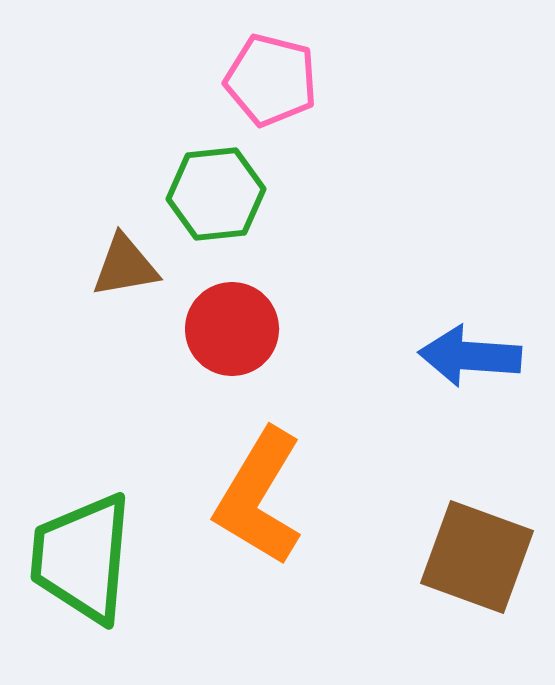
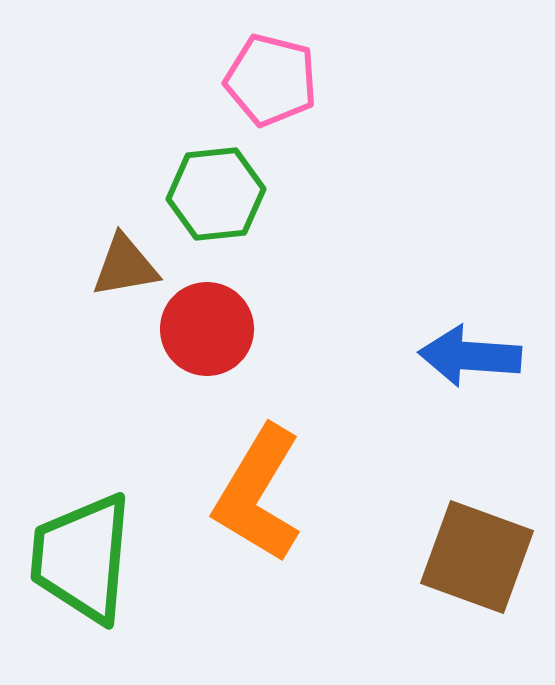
red circle: moved 25 px left
orange L-shape: moved 1 px left, 3 px up
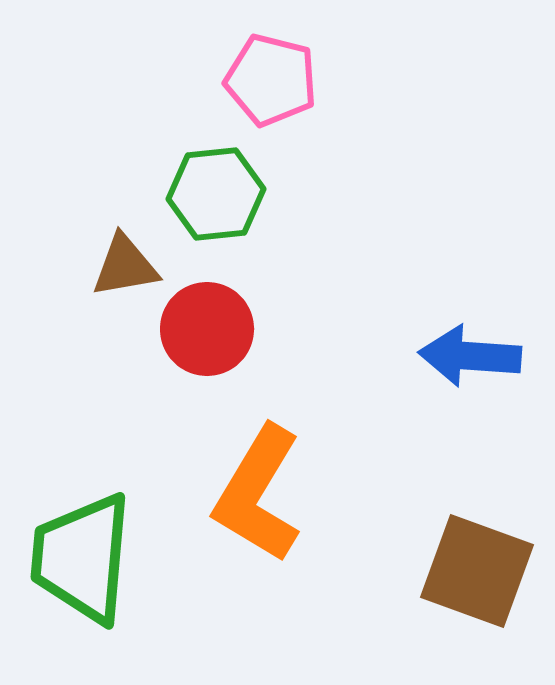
brown square: moved 14 px down
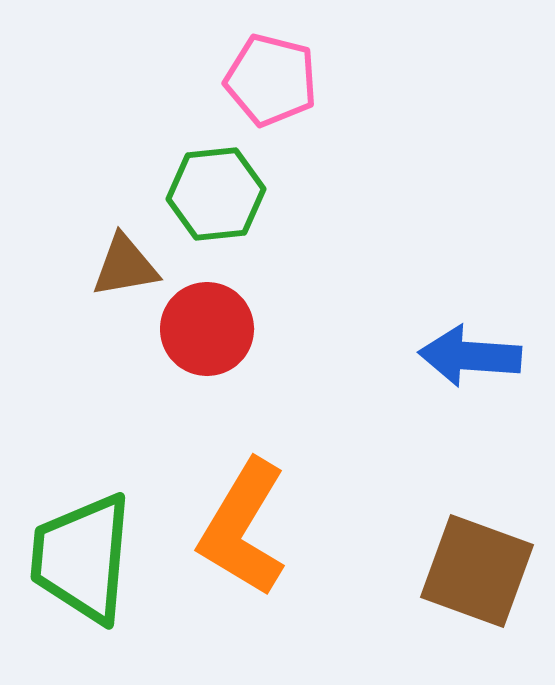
orange L-shape: moved 15 px left, 34 px down
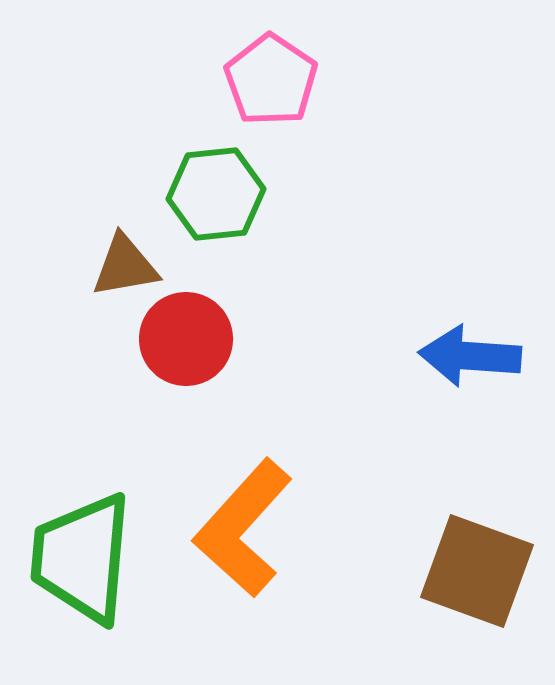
pink pentagon: rotated 20 degrees clockwise
red circle: moved 21 px left, 10 px down
orange L-shape: rotated 11 degrees clockwise
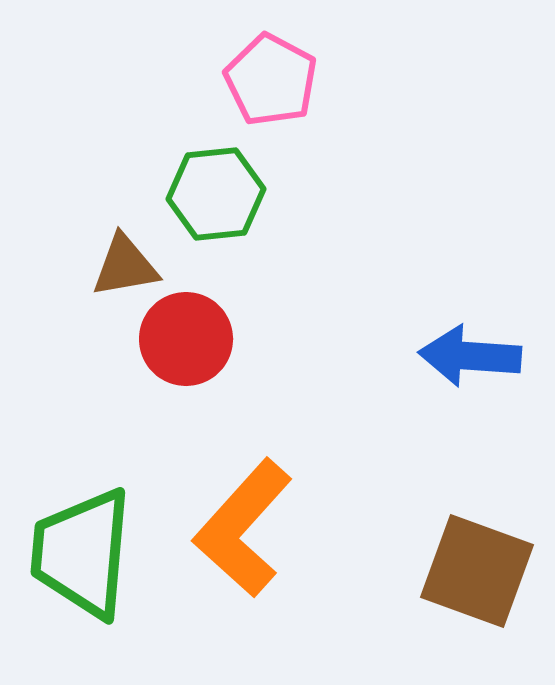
pink pentagon: rotated 6 degrees counterclockwise
green trapezoid: moved 5 px up
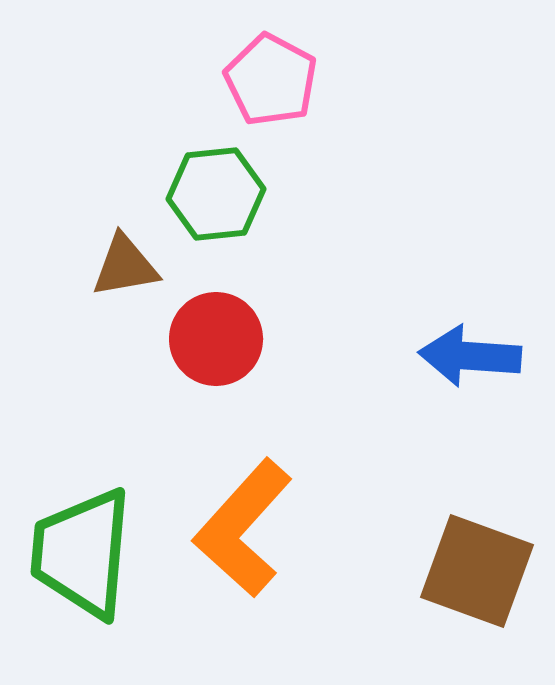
red circle: moved 30 px right
